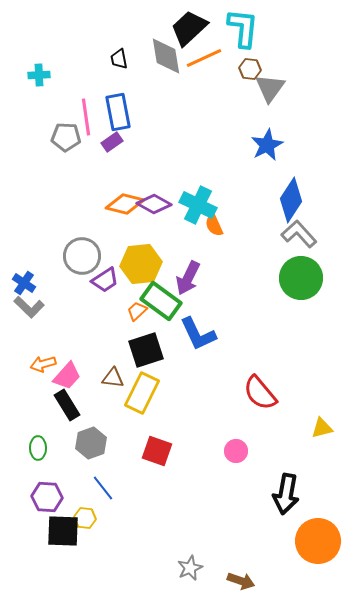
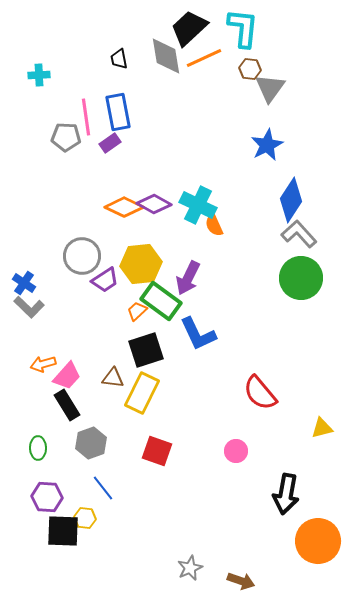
purple rectangle at (112, 142): moved 2 px left, 1 px down
orange diamond at (125, 204): moved 1 px left, 3 px down; rotated 12 degrees clockwise
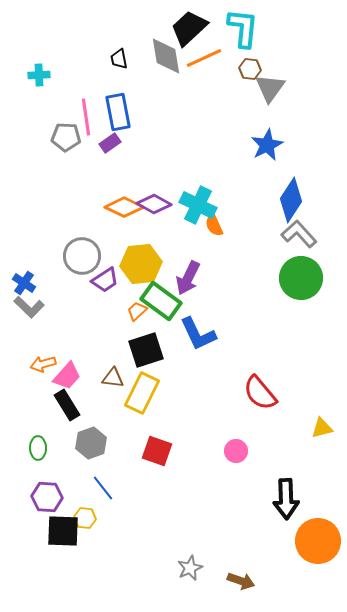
black arrow at (286, 494): moved 5 px down; rotated 12 degrees counterclockwise
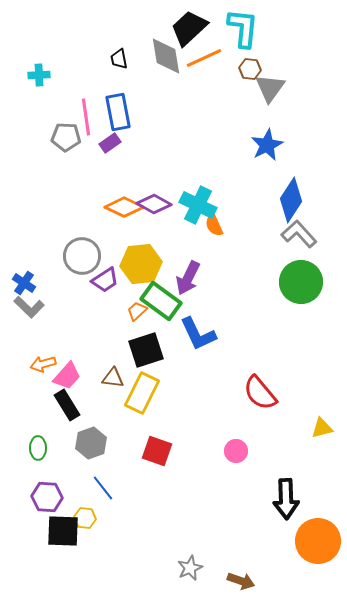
green circle at (301, 278): moved 4 px down
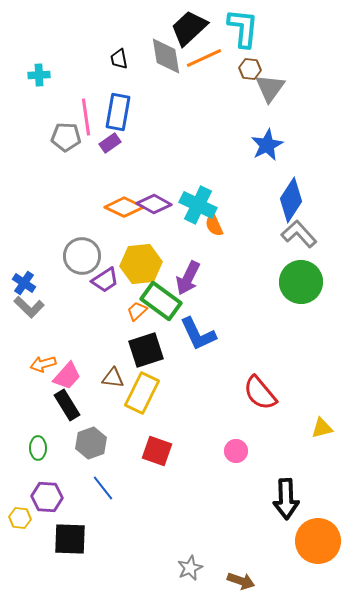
blue rectangle at (118, 112): rotated 21 degrees clockwise
yellow hexagon at (85, 518): moved 65 px left
black square at (63, 531): moved 7 px right, 8 px down
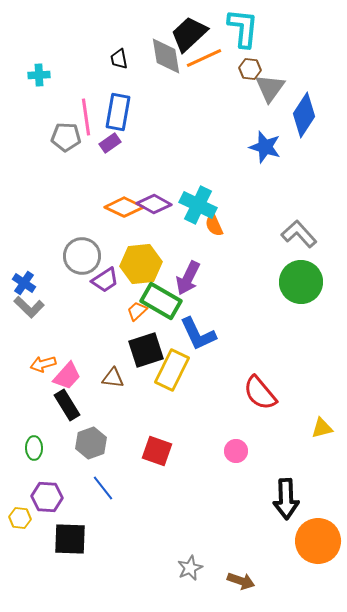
black trapezoid at (189, 28): moved 6 px down
blue star at (267, 145): moved 2 px left, 2 px down; rotated 28 degrees counterclockwise
blue diamond at (291, 200): moved 13 px right, 85 px up
green rectangle at (161, 301): rotated 6 degrees counterclockwise
yellow rectangle at (142, 393): moved 30 px right, 23 px up
green ellipse at (38, 448): moved 4 px left
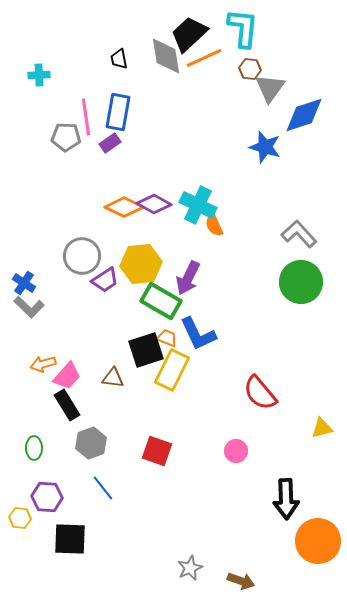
blue diamond at (304, 115): rotated 39 degrees clockwise
orange trapezoid at (137, 311): moved 30 px right, 27 px down; rotated 65 degrees clockwise
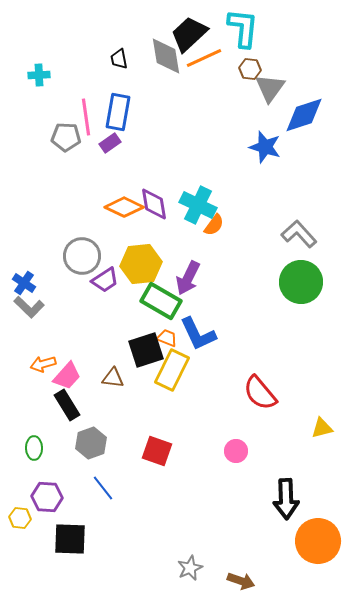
purple diamond at (154, 204): rotated 52 degrees clockwise
orange semicircle at (214, 225): rotated 120 degrees counterclockwise
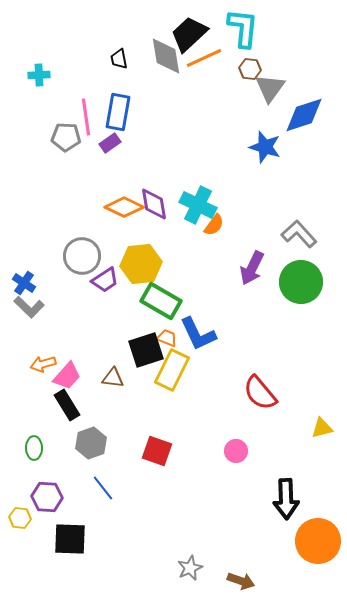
purple arrow at (188, 278): moved 64 px right, 10 px up
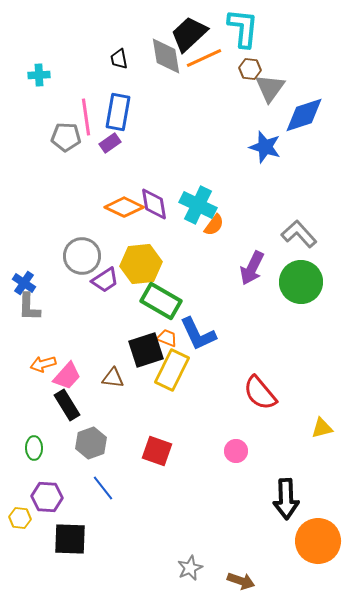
gray L-shape at (29, 307): rotated 48 degrees clockwise
